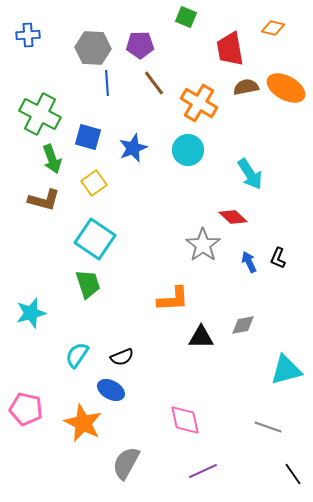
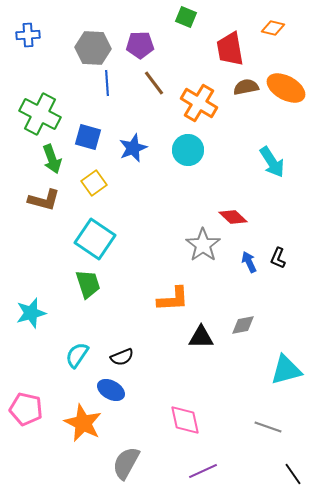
cyan arrow: moved 22 px right, 12 px up
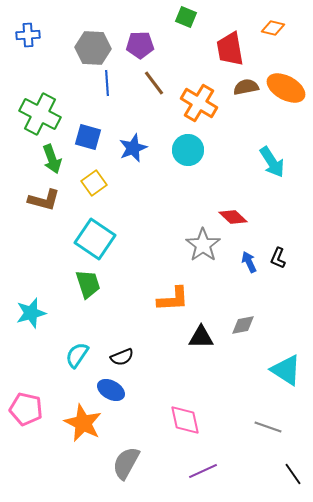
cyan triangle: rotated 48 degrees clockwise
